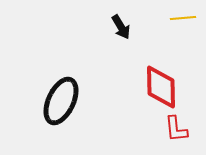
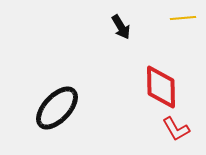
black ellipse: moved 4 px left, 7 px down; rotated 18 degrees clockwise
red L-shape: rotated 24 degrees counterclockwise
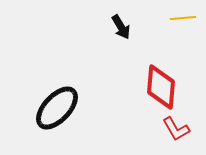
red diamond: rotated 6 degrees clockwise
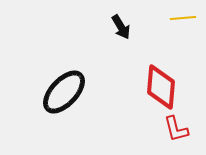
black ellipse: moved 7 px right, 16 px up
red L-shape: rotated 16 degrees clockwise
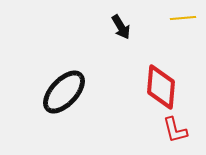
red L-shape: moved 1 px left, 1 px down
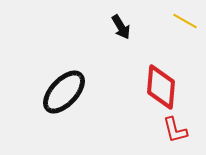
yellow line: moved 2 px right, 3 px down; rotated 35 degrees clockwise
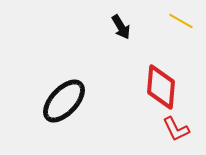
yellow line: moved 4 px left
black ellipse: moved 9 px down
red L-shape: moved 1 px right, 1 px up; rotated 12 degrees counterclockwise
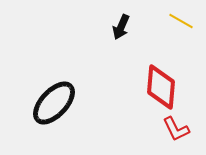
black arrow: rotated 55 degrees clockwise
black ellipse: moved 10 px left, 2 px down
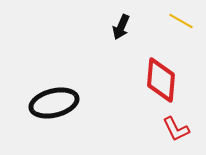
red diamond: moved 7 px up
black ellipse: rotated 33 degrees clockwise
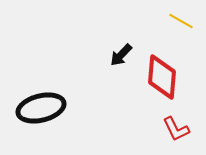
black arrow: moved 28 px down; rotated 20 degrees clockwise
red diamond: moved 1 px right, 3 px up
black ellipse: moved 13 px left, 5 px down
